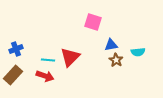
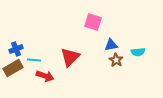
cyan line: moved 14 px left
brown rectangle: moved 7 px up; rotated 18 degrees clockwise
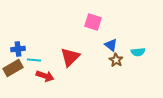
blue triangle: rotated 48 degrees clockwise
blue cross: moved 2 px right; rotated 16 degrees clockwise
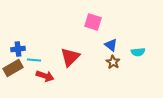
brown star: moved 3 px left, 2 px down
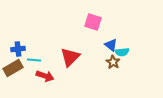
cyan semicircle: moved 16 px left
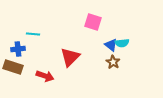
cyan semicircle: moved 9 px up
cyan line: moved 1 px left, 26 px up
brown rectangle: moved 1 px up; rotated 48 degrees clockwise
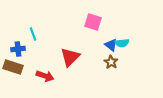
cyan line: rotated 64 degrees clockwise
brown star: moved 2 px left
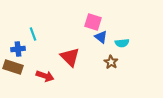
blue triangle: moved 10 px left, 8 px up
red triangle: rotated 30 degrees counterclockwise
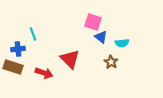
red triangle: moved 2 px down
red arrow: moved 1 px left, 3 px up
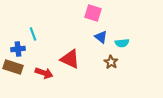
pink square: moved 9 px up
red triangle: rotated 20 degrees counterclockwise
